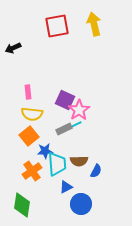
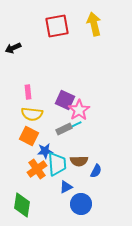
orange square: rotated 24 degrees counterclockwise
orange cross: moved 5 px right, 2 px up
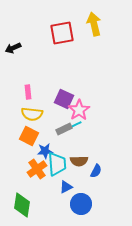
red square: moved 5 px right, 7 px down
purple square: moved 1 px left, 1 px up
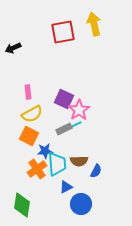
red square: moved 1 px right, 1 px up
yellow semicircle: rotated 35 degrees counterclockwise
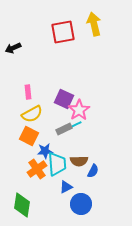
blue semicircle: moved 3 px left
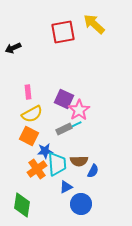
yellow arrow: rotated 35 degrees counterclockwise
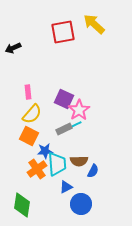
yellow semicircle: rotated 20 degrees counterclockwise
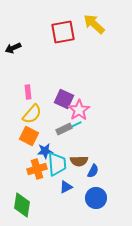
orange cross: rotated 18 degrees clockwise
blue circle: moved 15 px right, 6 px up
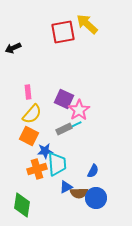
yellow arrow: moved 7 px left
brown semicircle: moved 32 px down
